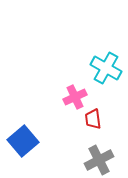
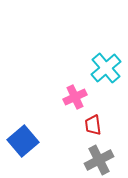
cyan cross: rotated 20 degrees clockwise
red trapezoid: moved 6 px down
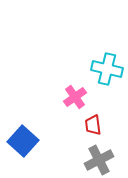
cyan cross: moved 1 px right, 1 px down; rotated 36 degrees counterclockwise
pink cross: rotated 10 degrees counterclockwise
blue square: rotated 8 degrees counterclockwise
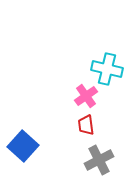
pink cross: moved 11 px right, 1 px up
red trapezoid: moved 7 px left
blue square: moved 5 px down
